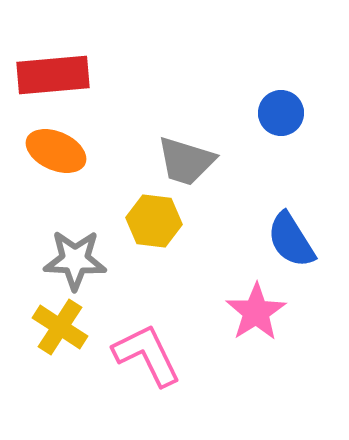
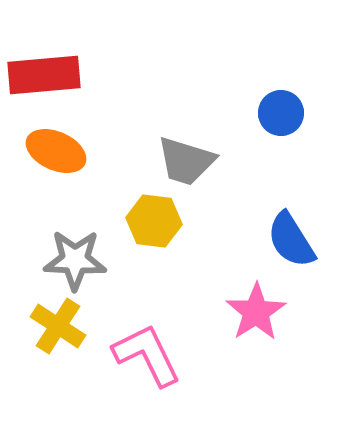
red rectangle: moved 9 px left
yellow cross: moved 2 px left, 1 px up
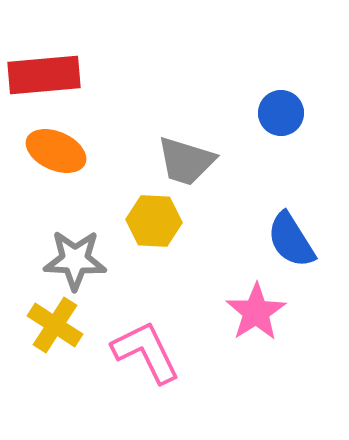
yellow hexagon: rotated 4 degrees counterclockwise
yellow cross: moved 3 px left, 1 px up
pink L-shape: moved 1 px left, 3 px up
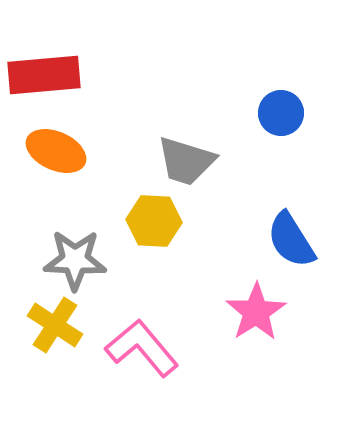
pink L-shape: moved 4 px left, 4 px up; rotated 14 degrees counterclockwise
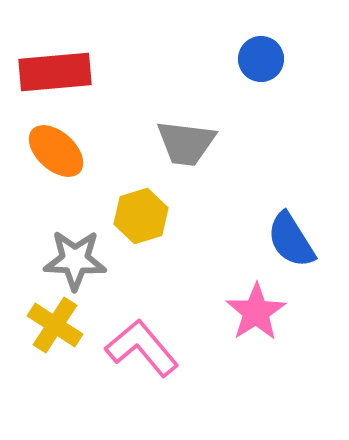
red rectangle: moved 11 px right, 3 px up
blue circle: moved 20 px left, 54 px up
orange ellipse: rotated 18 degrees clockwise
gray trapezoid: moved 18 px up; rotated 10 degrees counterclockwise
yellow hexagon: moved 13 px left, 5 px up; rotated 20 degrees counterclockwise
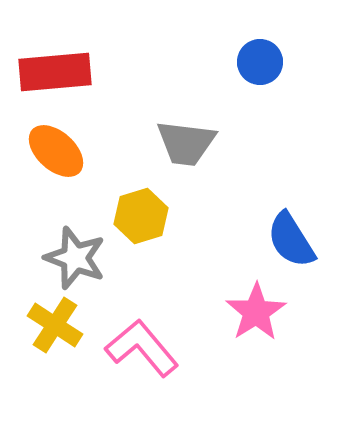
blue circle: moved 1 px left, 3 px down
gray star: moved 2 px up; rotated 18 degrees clockwise
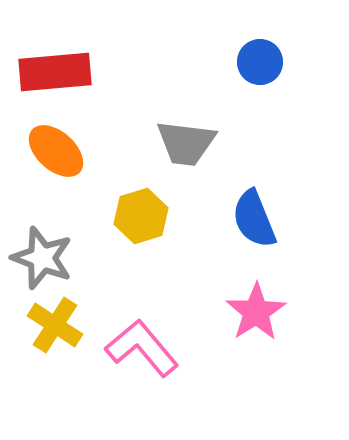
blue semicircle: moved 37 px left, 21 px up; rotated 10 degrees clockwise
gray star: moved 33 px left
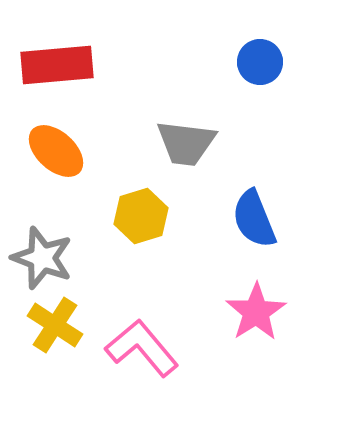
red rectangle: moved 2 px right, 7 px up
